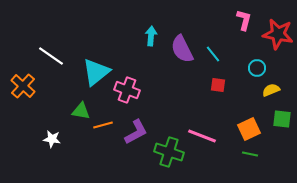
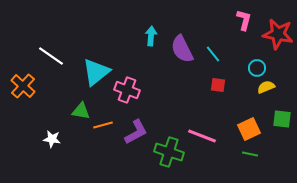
yellow semicircle: moved 5 px left, 3 px up
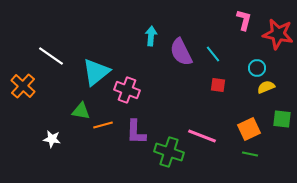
purple semicircle: moved 1 px left, 3 px down
purple L-shape: rotated 120 degrees clockwise
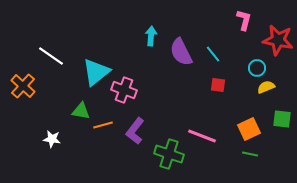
red star: moved 6 px down
pink cross: moved 3 px left
purple L-shape: moved 1 px left, 1 px up; rotated 36 degrees clockwise
green cross: moved 2 px down
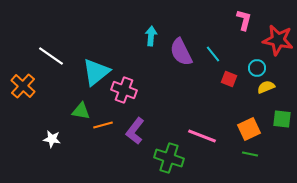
red square: moved 11 px right, 6 px up; rotated 14 degrees clockwise
green cross: moved 4 px down
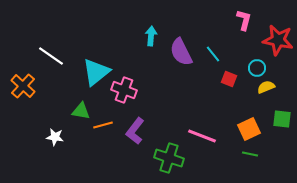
white star: moved 3 px right, 2 px up
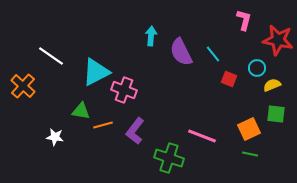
cyan triangle: rotated 12 degrees clockwise
yellow semicircle: moved 6 px right, 2 px up
green square: moved 6 px left, 5 px up
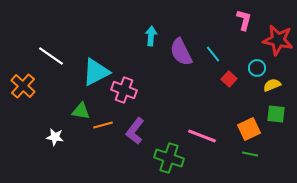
red square: rotated 21 degrees clockwise
